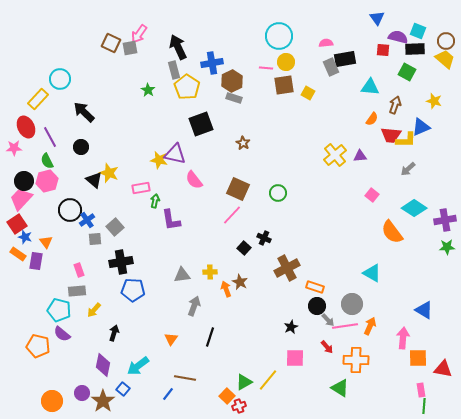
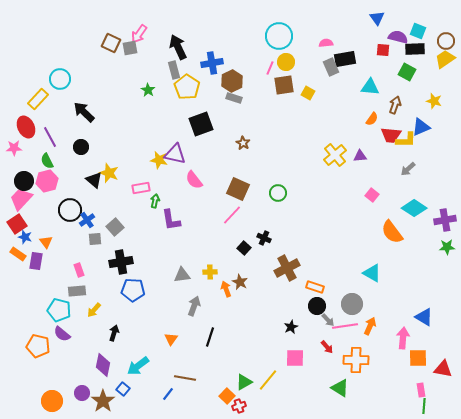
yellow trapezoid at (445, 59): rotated 75 degrees counterclockwise
pink line at (266, 68): moved 4 px right; rotated 72 degrees counterclockwise
blue triangle at (424, 310): moved 7 px down
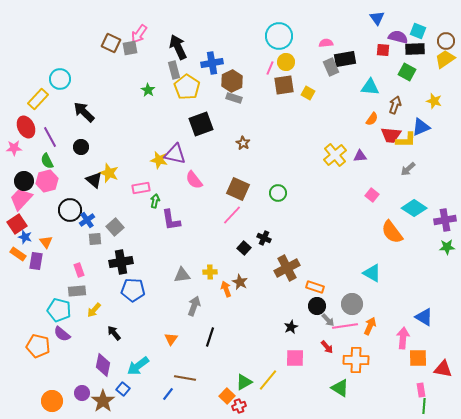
black arrow at (114, 333): rotated 56 degrees counterclockwise
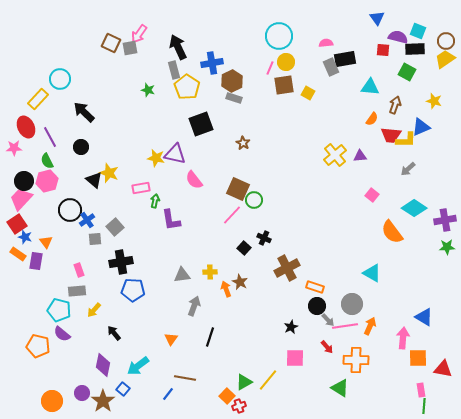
green star at (148, 90): rotated 16 degrees counterclockwise
yellow star at (159, 160): moved 3 px left, 2 px up
green circle at (278, 193): moved 24 px left, 7 px down
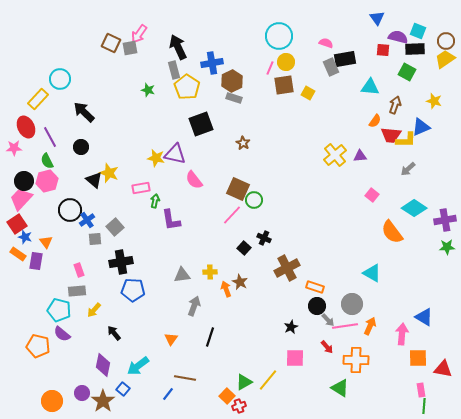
pink semicircle at (326, 43): rotated 24 degrees clockwise
orange semicircle at (372, 119): moved 3 px right, 2 px down
pink arrow at (403, 338): moved 1 px left, 4 px up
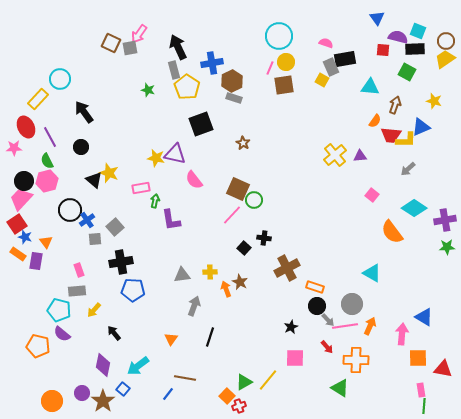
yellow square at (308, 93): moved 14 px right, 13 px up
black arrow at (84, 112): rotated 10 degrees clockwise
black cross at (264, 238): rotated 16 degrees counterclockwise
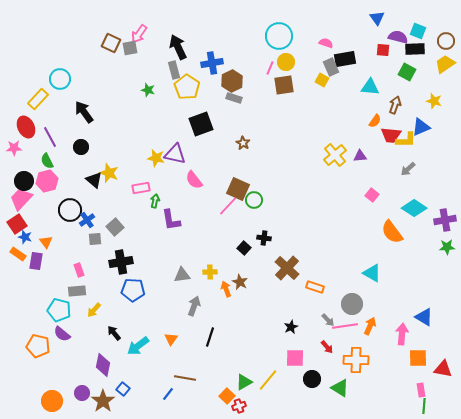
yellow trapezoid at (445, 59): moved 5 px down
pink line at (232, 215): moved 4 px left, 9 px up
brown cross at (287, 268): rotated 20 degrees counterclockwise
black circle at (317, 306): moved 5 px left, 73 px down
cyan arrow at (138, 366): moved 20 px up
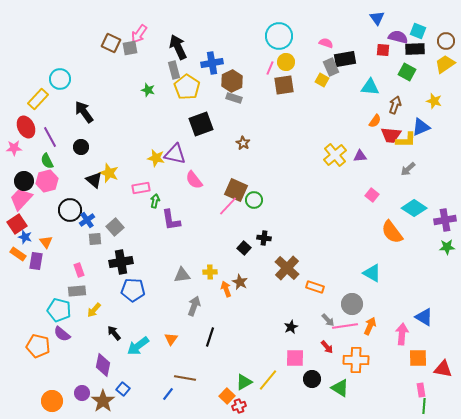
brown square at (238, 189): moved 2 px left, 1 px down
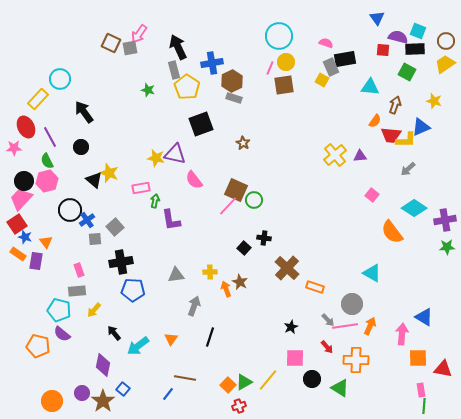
gray triangle at (182, 275): moved 6 px left
orange square at (227, 396): moved 1 px right, 11 px up
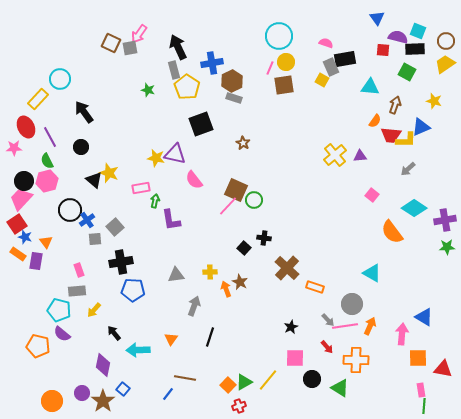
cyan arrow at (138, 346): moved 4 px down; rotated 35 degrees clockwise
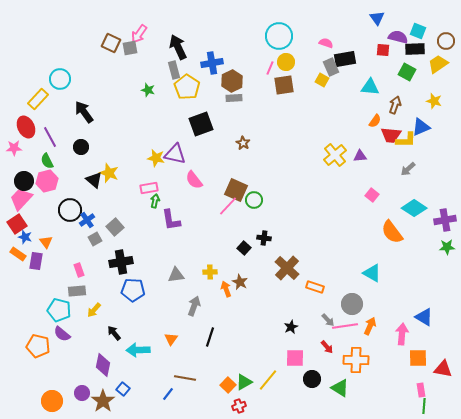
yellow trapezoid at (445, 64): moved 7 px left
gray rectangle at (234, 98): rotated 21 degrees counterclockwise
pink rectangle at (141, 188): moved 8 px right
gray square at (95, 239): rotated 24 degrees counterclockwise
